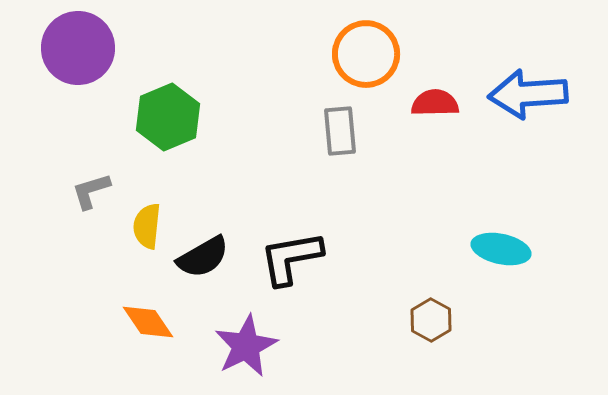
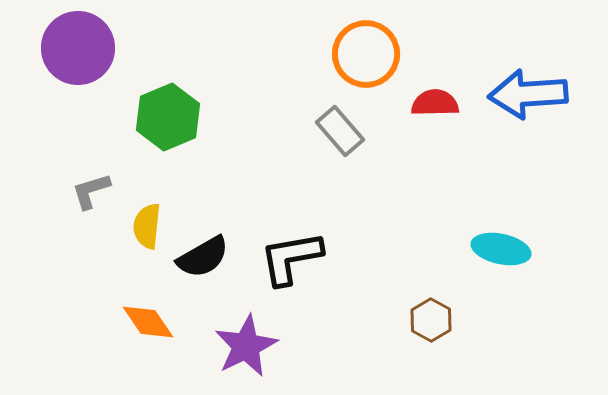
gray rectangle: rotated 36 degrees counterclockwise
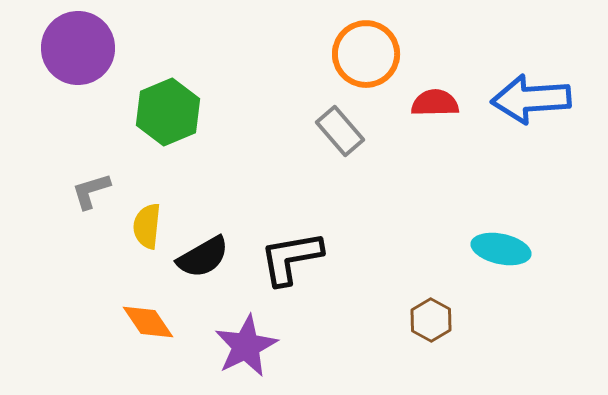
blue arrow: moved 3 px right, 5 px down
green hexagon: moved 5 px up
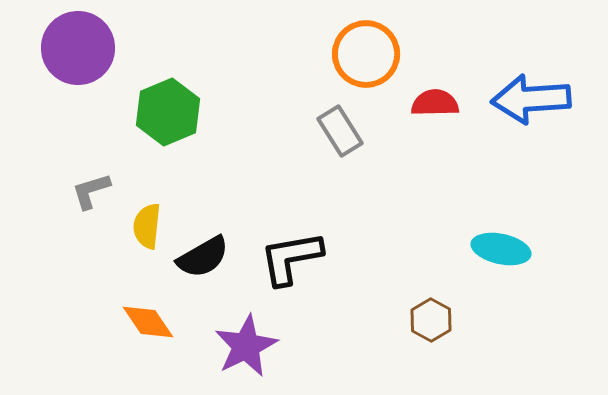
gray rectangle: rotated 9 degrees clockwise
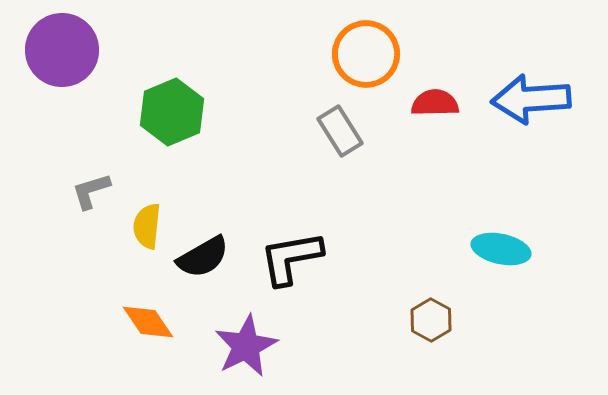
purple circle: moved 16 px left, 2 px down
green hexagon: moved 4 px right
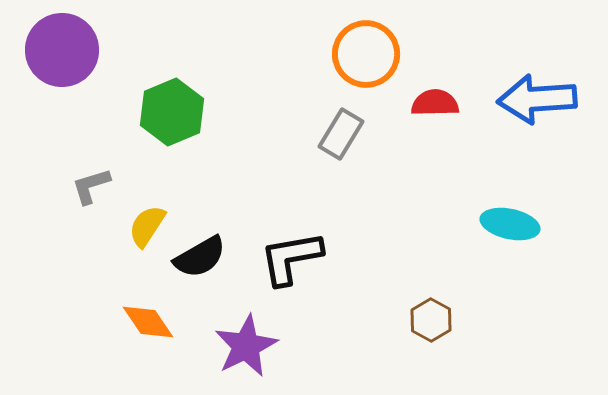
blue arrow: moved 6 px right
gray rectangle: moved 1 px right, 3 px down; rotated 63 degrees clockwise
gray L-shape: moved 5 px up
yellow semicircle: rotated 27 degrees clockwise
cyan ellipse: moved 9 px right, 25 px up
black semicircle: moved 3 px left
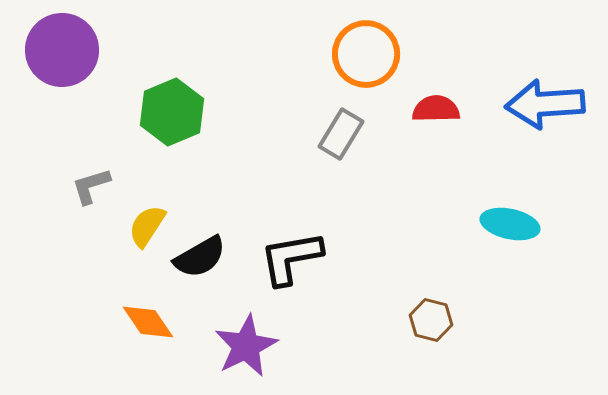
blue arrow: moved 8 px right, 5 px down
red semicircle: moved 1 px right, 6 px down
brown hexagon: rotated 15 degrees counterclockwise
